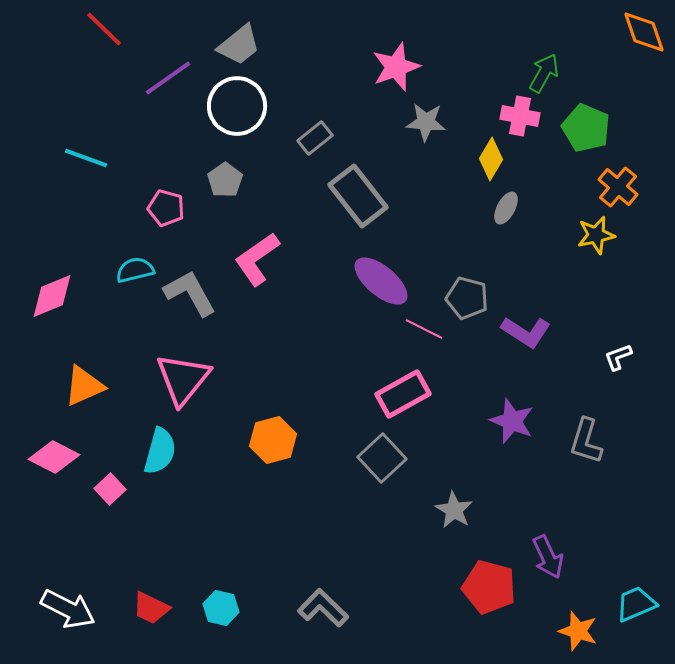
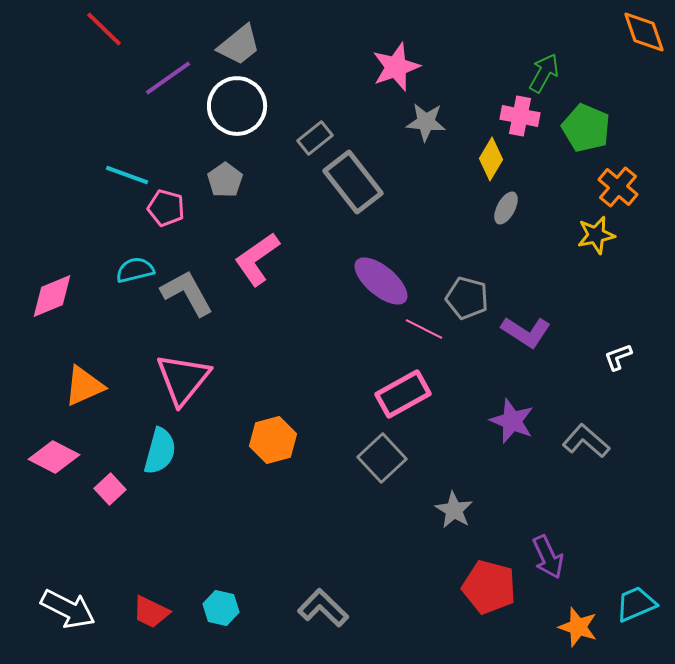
cyan line at (86, 158): moved 41 px right, 17 px down
gray rectangle at (358, 196): moved 5 px left, 14 px up
gray L-shape at (190, 293): moved 3 px left
gray L-shape at (586, 441): rotated 114 degrees clockwise
red trapezoid at (151, 608): moved 4 px down
orange star at (578, 631): moved 4 px up
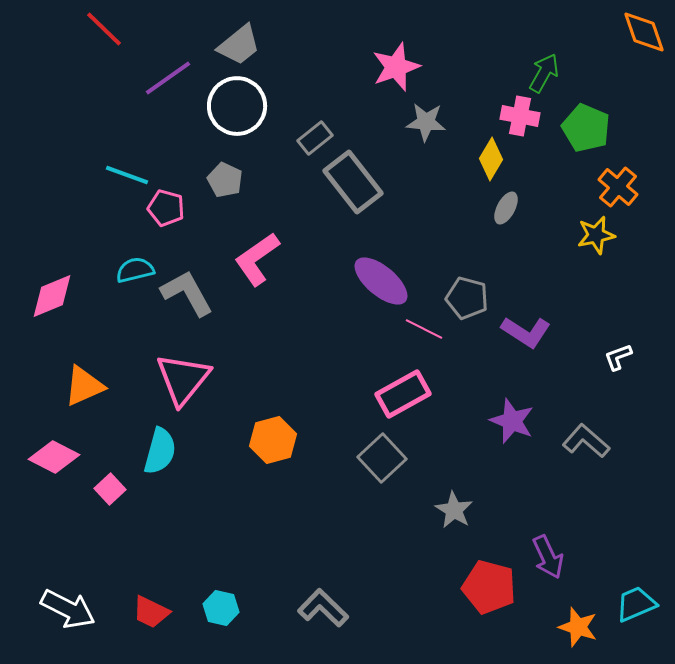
gray pentagon at (225, 180): rotated 12 degrees counterclockwise
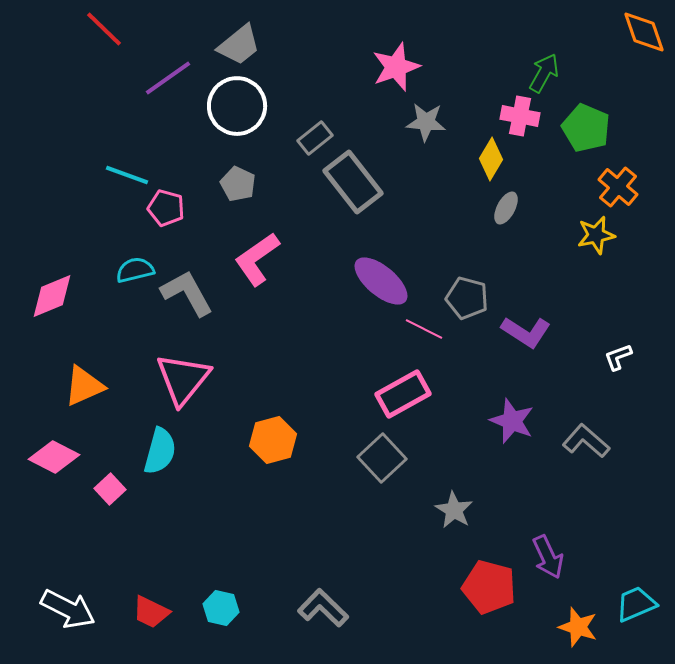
gray pentagon at (225, 180): moved 13 px right, 4 px down
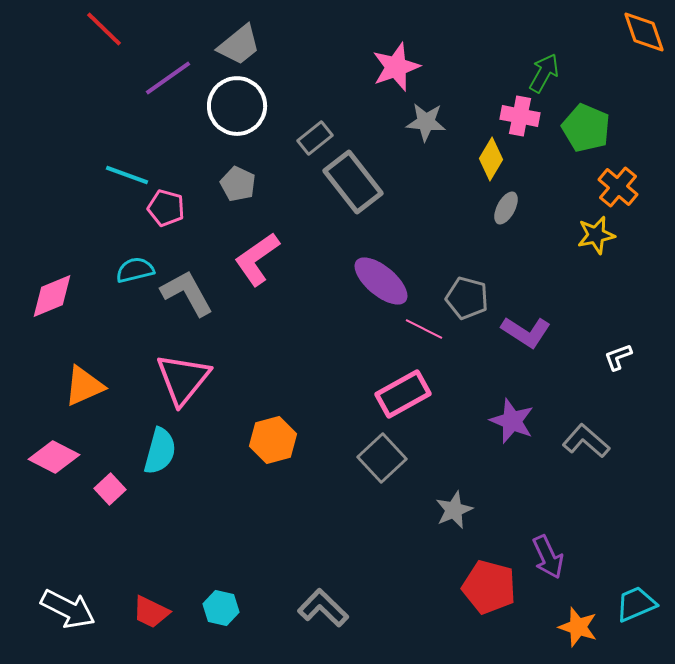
gray star at (454, 510): rotated 18 degrees clockwise
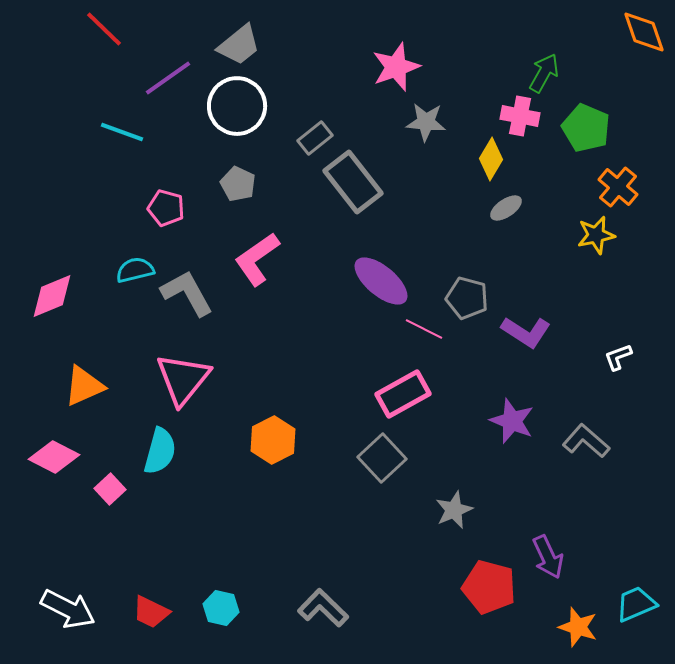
cyan line at (127, 175): moved 5 px left, 43 px up
gray ellipse at (506, 208): rotated 28 degrees clockwise
orange hexagon at (273, 440): rotated 12 degrees counterclockwise
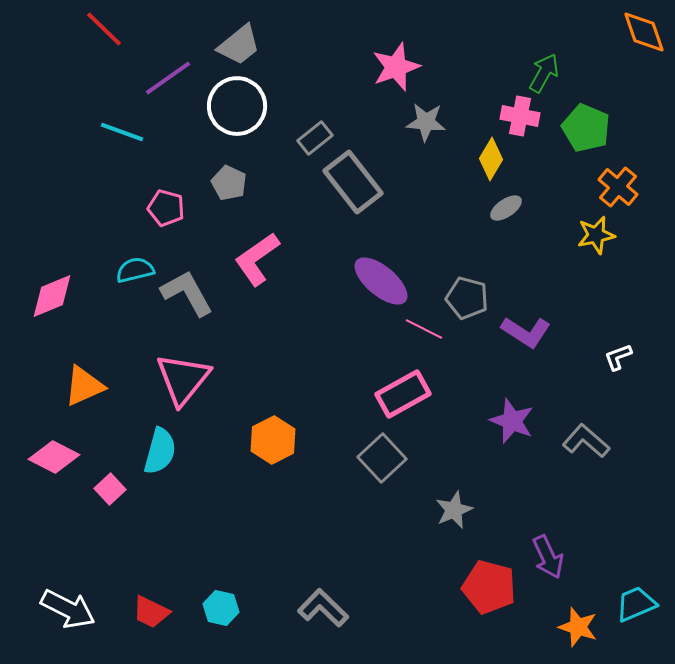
gray pentagon at (238, 184): moved 9 px left, 1 px up
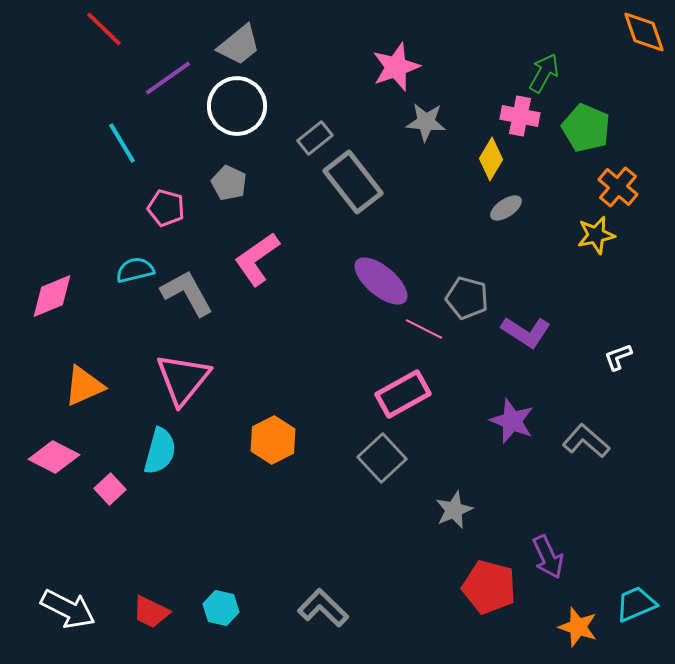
cyan line at (122, 132): moved 11 px down; rotated 39 degrees clockwise
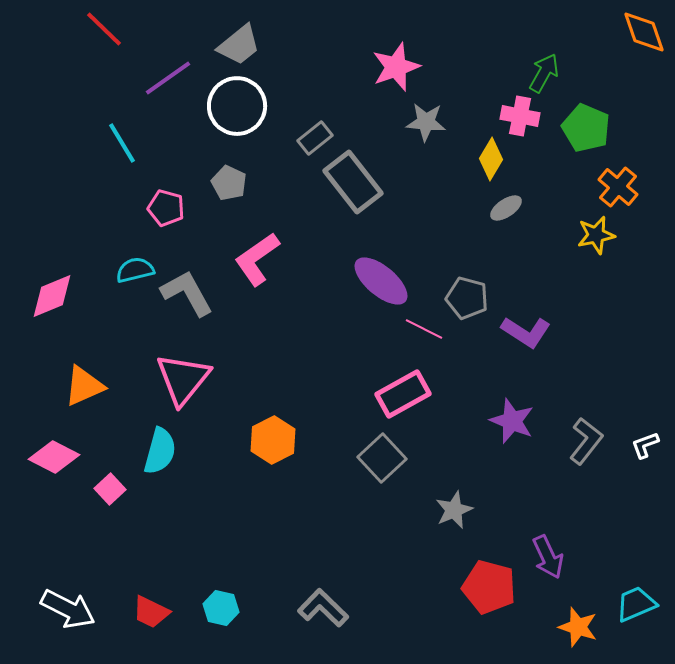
white L-shape at (618, 357): moved 27 px right, 88 px down
gray L-shape at (586, 441): rotated 87 degrees clockwise
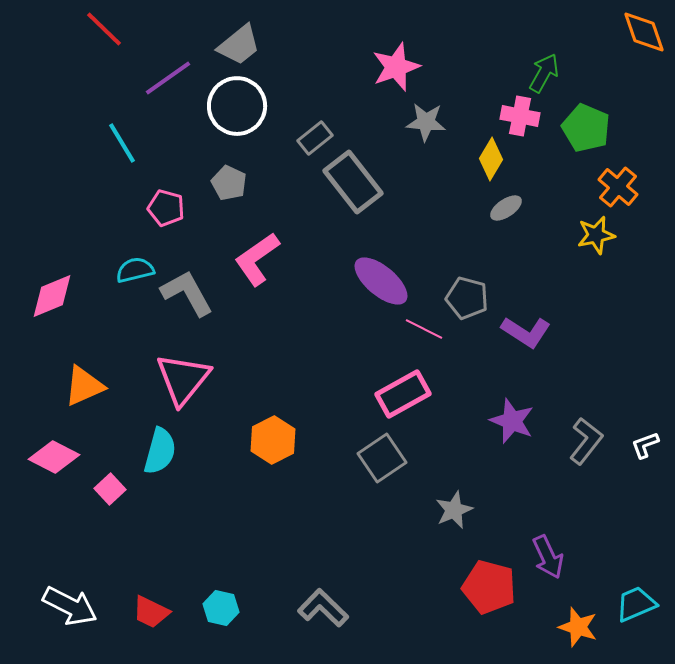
gray square at (382, 458): rotated 9 degrees clockwise
white arrow at (68, 609): moved 2 px right, 3 px up
